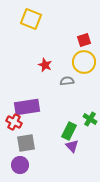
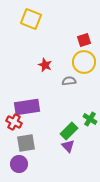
gray semicircle: moved 2 px right
green rectangle: rotated 18 degrees clockwise
purple triangle: moved 4 px left
purple circle: moved 1 px left, 1 px up
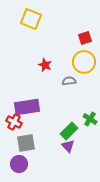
red square: moved 1 px right, 2 px up
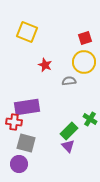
yellow square: moved 4 px left, 13 px down
red cross: rotated 21 degrees counterclockwise
gray square: rotated 24 degrees clockwise
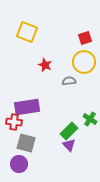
purple triangle: moved 1 px right, 1 px up
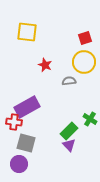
yellow square: rotated 15 degrees counterclockwise
purple rectangle: rotated 20 degrees counterclockwise
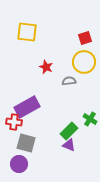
red star: moved 1 px right, 2 px down
purple triangle: rotated 24 degrees counterclockwise
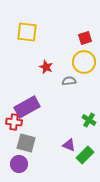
green cross: moved 1 px left, 1 px down
green rectangle: moved 16 px right, 24 px down
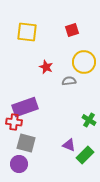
red square: moved 13 px left, 8 px up
purple rectangle: moved 2 px left; rotated 10 degrees clockwise
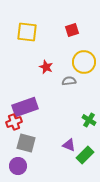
red cross: rotated 28 degrees counterclockwise
purple circle: moved 1 px left, 2 px down
